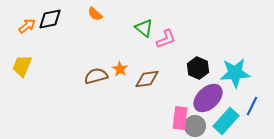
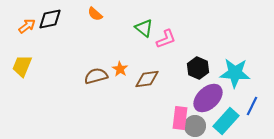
cyan star: rotated 8 degrees clockwise
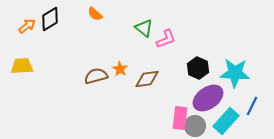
black diamond: rotated 20 degrees counterclockwise
yellow trapezoid: rotated 65 degrees clockwise
purple ellipse: rotated 8 degrees clockwise
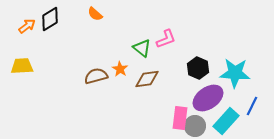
green triangle: moved 2 px left, 20 px down
